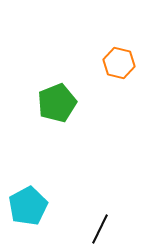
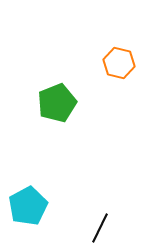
black line: moved 1 px up
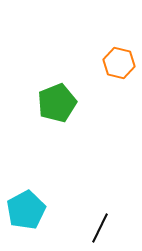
cyan pentagon: moved 2 px left, 4 px down
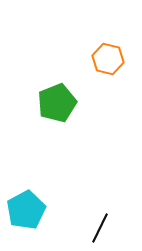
orange hexagon: moved 11 px left, 4 px up
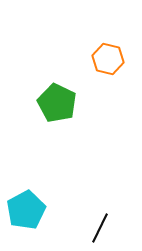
green pentagon: rotated 24 degrees counterclockwise
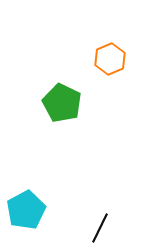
orange hexagon: moved 2 px right; rotated 24 degrees clockwise
green pentagon: moved 5 px right
